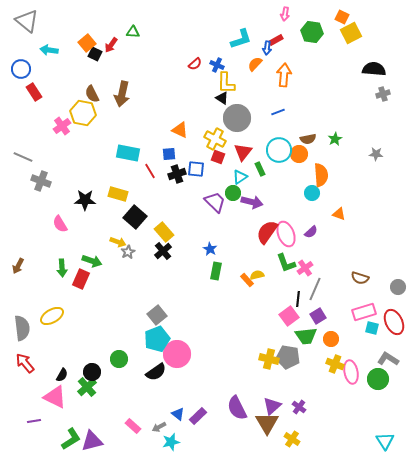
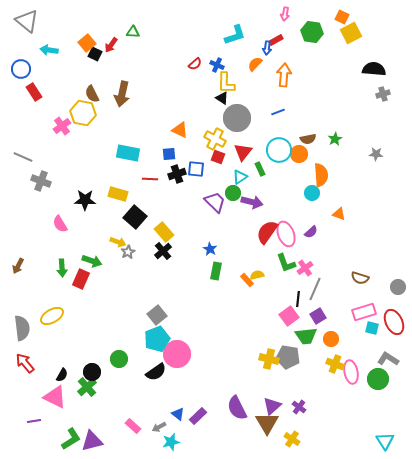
cyan L-shape at (241, 39): moved 6 px left, 4 px up
red line at (150, 171): moved 8 px down; rotated 56 degrees counterclockwise
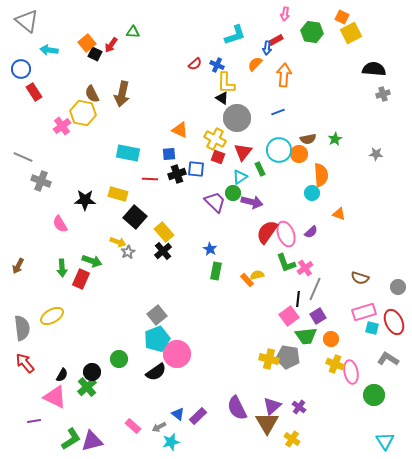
green circle at (378, 379): moved 4 px left, 16 px down
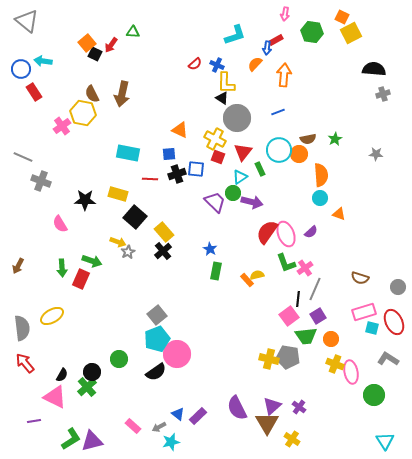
cyan arrow at (49, 50): moved 6 px left, 11 px down
cyan circle at (312, 193): moved 8 px right, 5 px down
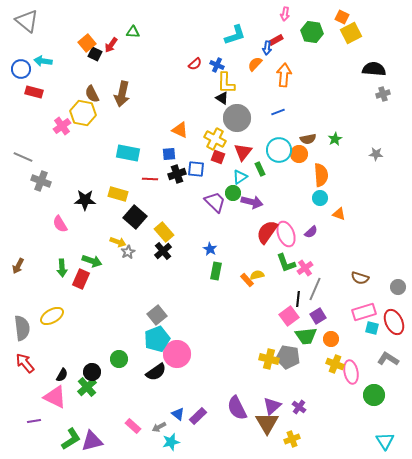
red rectangle at (34, 92): rotated 42 degrees counterclockwise
yellow cross at (292, 439): rotated 35 degrees clockwise
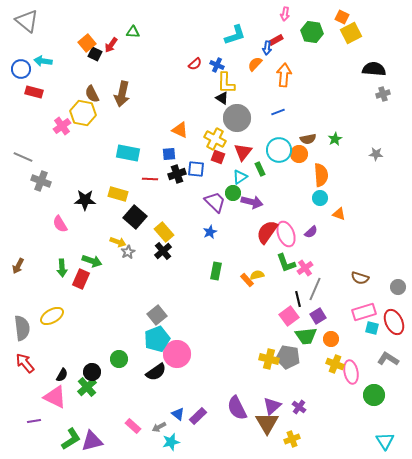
blue star at (210, 249): moved 17 px up; rotated 16 degrees clockwise
black line at (298, 299): rotated 21 degrees counterclockwise
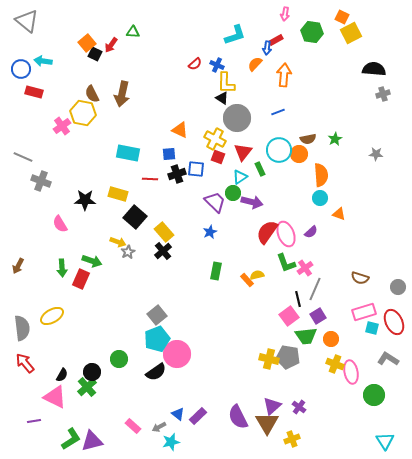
purple semicircle at (237, 408): moved 1 px right, 9 px down
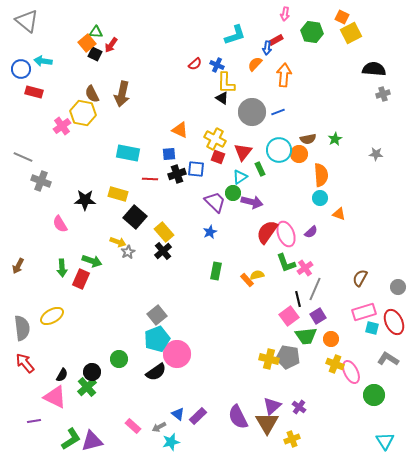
green triangle at (133, 32): moved 37 px left
gray circle at (237, 118): moved 15 px right, 6 px up
brown semicircle at (360, 278): rotated 102 degrees clockwise
pink ellipse at (351, 372): rotated 15 degrees counterclockwise
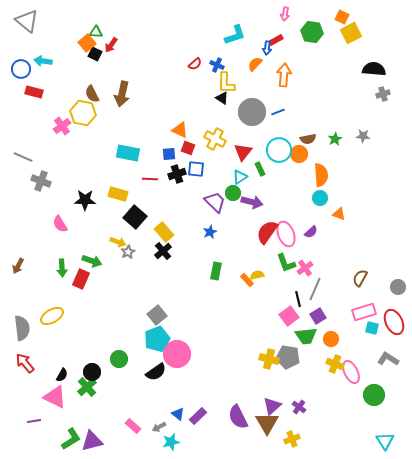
gray star at (376, 154): moved 13 px left, 18 px up
red square at (218, 157): moved 30 px left, 9 px up
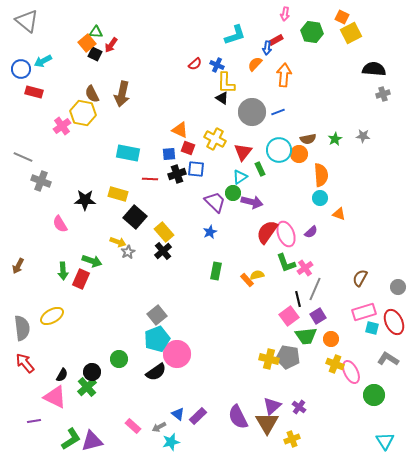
cyan arrow at (43, 61): rotated 36 degrees counterclockwise
green arrow at (62, 268): moved 1 px right, 3 px down
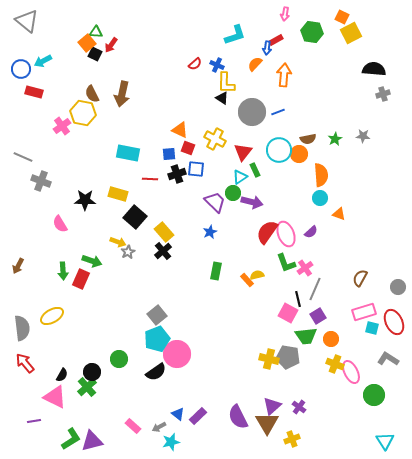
green rectangle at (260, 169): moved 5 px left, 1 px down
pink square at (289, 316): moved 1 px left, 3 px up; rotated 24 degrees counterclockwise
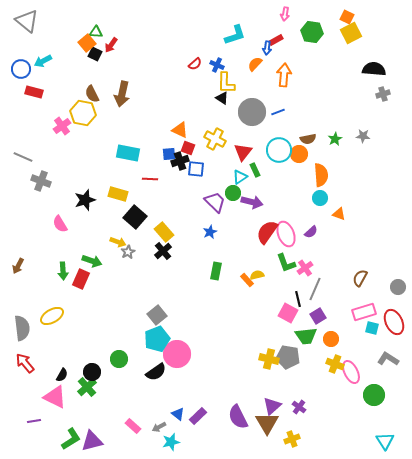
orange square at (342, 17): moved 5 px right
black cross at (177, 174): moved 3 px right, 13 px up
black star at (85, 200): rotated 20 degrees counterclockwise
